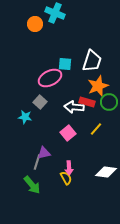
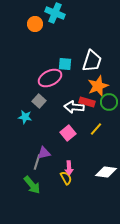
gray square: moved 1 px left, 1 px up
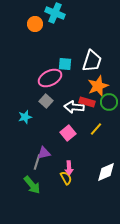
gray square: moved 7 px right
cyan star: rotated 24 degrees counterclockwise
white diamond: rotated 30 degrees counterclockwise
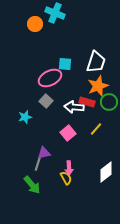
white trapezoid: moved 4 px right, 1 px down
gray line: moved 1 px right, 1 px down
white diamond: rotated 15 degrees counterclockwise
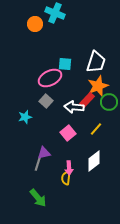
red rectangle: moved 2 px up; rotated 63 degrees counterclockwise
white diamond: moved 12 px left, 11 px up
yellow semicircle: rotated 144 degrees counterclockwise
green arrow: moved 6 px right, 13 px down
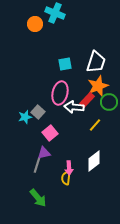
cyan square: rotated 16 degrees counterclockwise
pink ellipse: moved 10 px right, 15 px down; rotated 50 degrees counterclockwise
gray square: moved 8 px left, 11 px down
yellow line: moved 1 px left, 4 px up
pink square: moved 18 px left
gray line: moved 1 px left, 2 px down
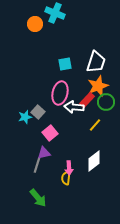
green circle: moved 3 px left
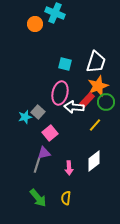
cyan square: rotated 24 degrees clockwise
yellow semicircle: moved 20 px down
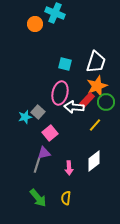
orange star: moved 1 px left
